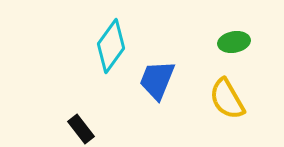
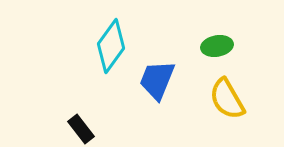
green ellipse: moved 17 px left, 4 px down
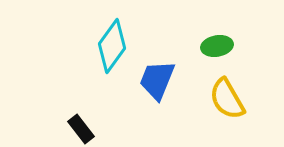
cyan diamond: moved 1 px right
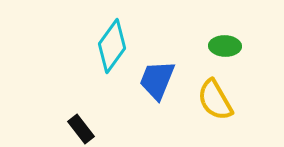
green ellipse: moved 8 px right; rotated 12 degrees clockwise
yellow semicircle: moved 12 px left, 1 px down
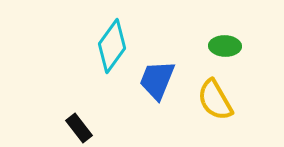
black rectangle: moved 2 px left, 1 px up
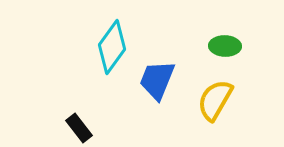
cyan diamond: moved 1 px down
yellow semicircle: rotated 60 degrees clockwise
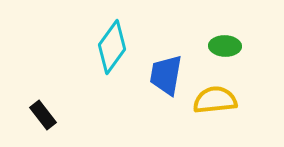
blue trapezoid: moved 9 px right, 5 px up; rotated 12 degrees counterclockwise
yellow semicircle: rotated 54 degrees clockwise
black rectangle: moved 36 px left, 13 px up
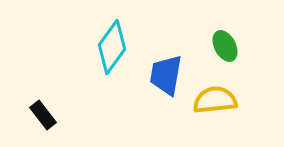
green ellipse: rotated 60 degrees clockwise
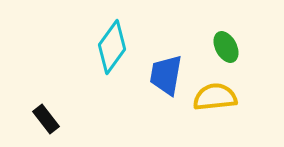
green ellipse: moved 1 px right, 1 px down
yellow semicircle: moved 3 px up
black rectangle: moved 3 px right, 4 px down
